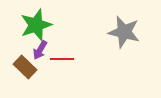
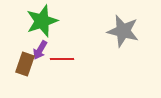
green star: moved 6 px right, 4 px up
gray star: moved 1 px left, 1 px up
brown rectangle: moved 3 px up; rotated 65 degrees clockwise
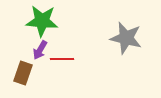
green star: rotated 24 degrees clockwise
gray star: moved 3 px right, 7 px down
brown rectangle: moved 2 px left, 9 px down
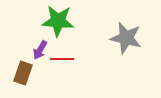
green star: moved 16 px right
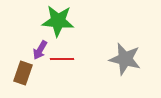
gray star: moved 1 px left, 21 px down
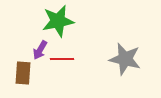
green star: rotated 16 degrees counterclockwise
brown rectangle: rotated 15 degrees counterclockwise
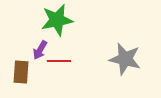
green star: moved 1 px left, 1 px up
red line: moved 3 px left, 2 px down
brown rectangle: moved 2 px left, 1 px up
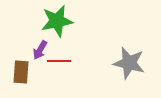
green star: moved 1 px down
gray star: moved 4 px right, 4 px down
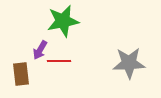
green star: moved 6 px right
gray star: rotated 16 degrees counterclockwise
brown rectangle: moved 2 px down; rotated 10 degrees counterclockwise
